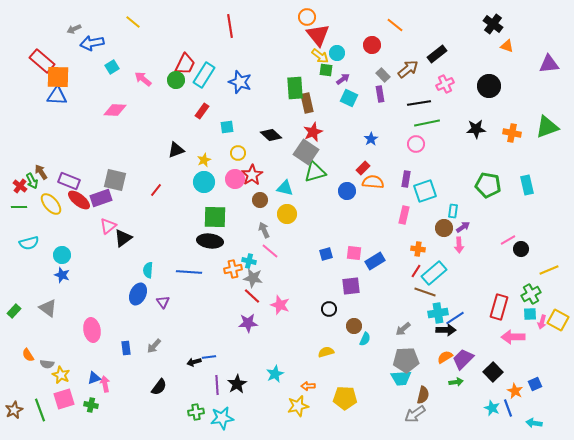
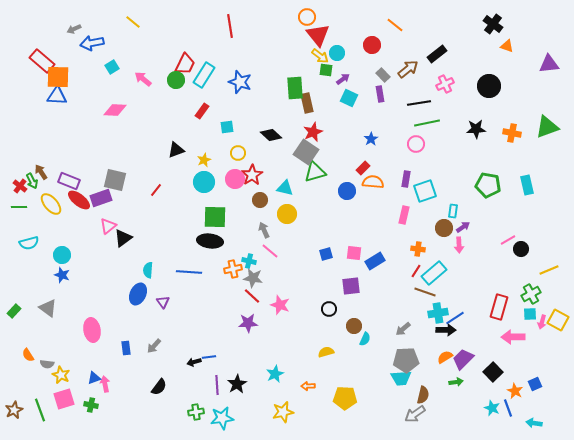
yellow star at (298, 406): moved 15 px left, 6 px down
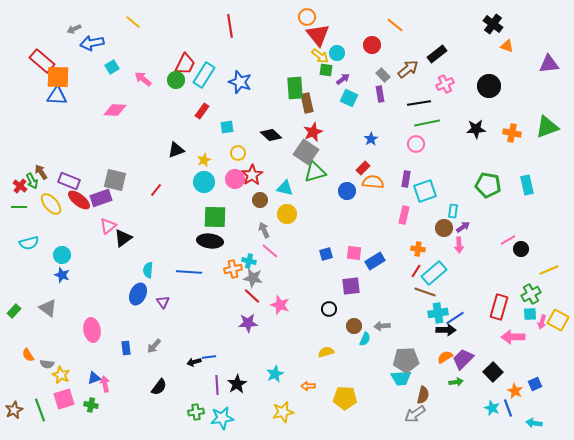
gray arrow at (403, 329): moved 21 px left, 3 px up; rotated 35 degrees clockwise
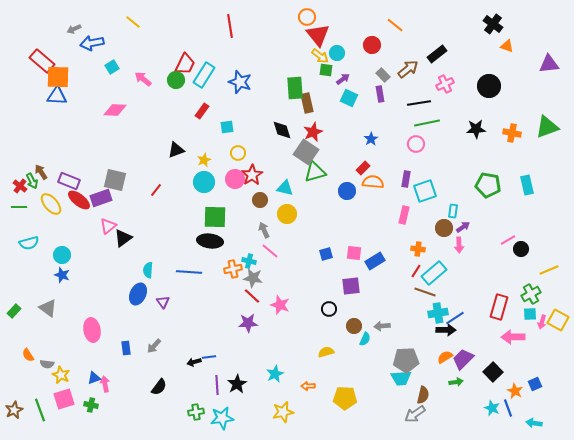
black diamond at (271, 135): moved 11 px right, 5 px up; rotated 30 degrees clockwise
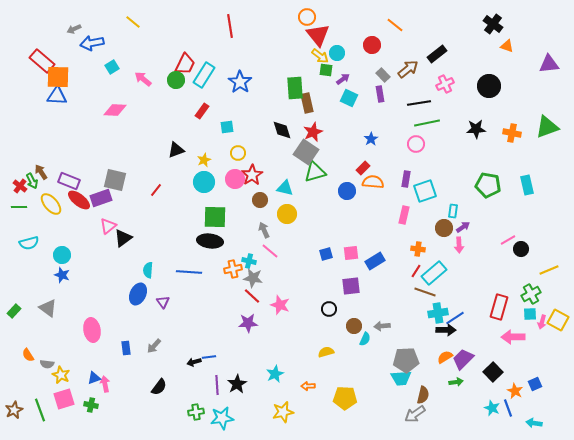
blue star at (240, 82): rotated 15 degrees clockwise
pink square at (354, 253): moved 3 px left; rotated 14 degrees counterclockwise
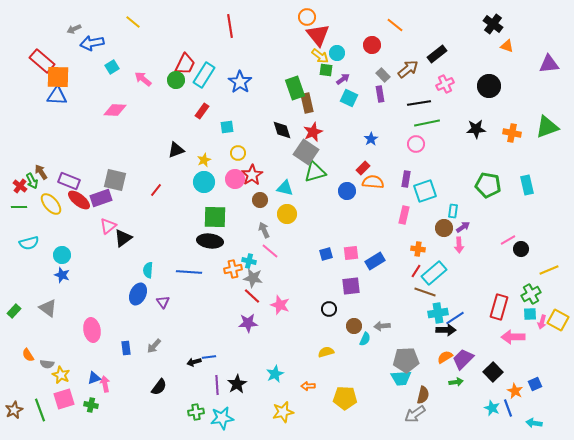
green rectangle at (295, 88): rotated 15 degrees counterclockwise
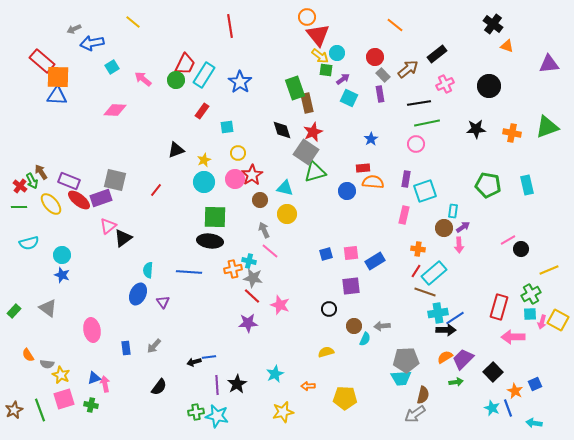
red circle at (372, 45): moved 3 px right, 12 px down
red rectangle at (363, 168): rotated 40 degrees clockwise
cyan star at (222, 418): moved 5 px left, 2 px up; rotated 20 degrees clockwise
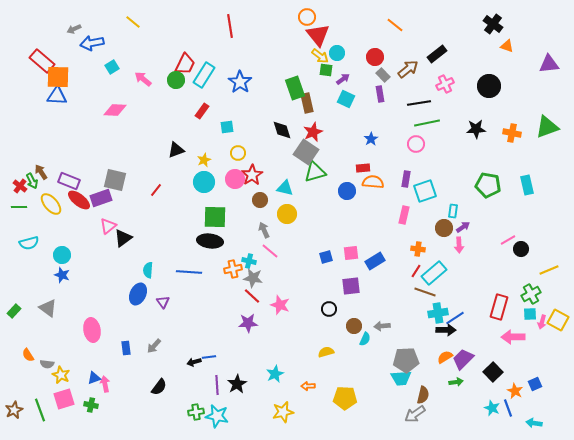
cyan square at (349, 98): moved 3 px left, 1 px down
blue square at (326, 254): moved 3 px down
